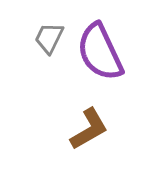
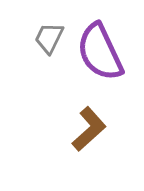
brown L-shape: rotated 12 degrees counterclockwise
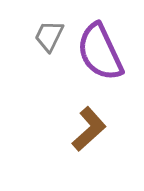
gray trapezoid: moved 2 px up
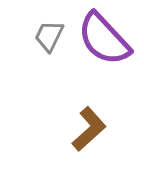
purple semicircle: moved 4 px right, 13 px up; rotated 18 degrees counterclockwise
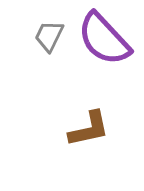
brown L-shape: rotated 30 degrees clockwise
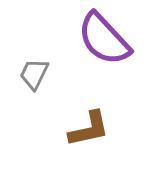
gray trapezoid: moved 15 px left, 38 px down
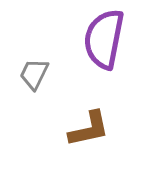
purple semicircle: rotated 54 degrees clockwise
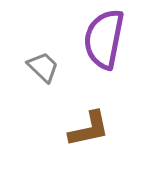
gray trapezoid: moved 9 px right, 7 px up; rotated 108 degrees clockwise
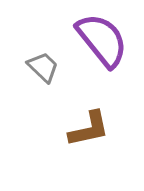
purple semicircle: moved 2 px left, 1 px down; rotated 130 degrees clockwise
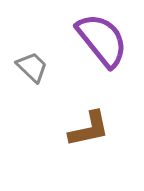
gray trapezoid: moved 11 px left
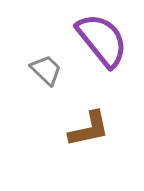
gray trapezoid: moved 14 px right, 3 px down
